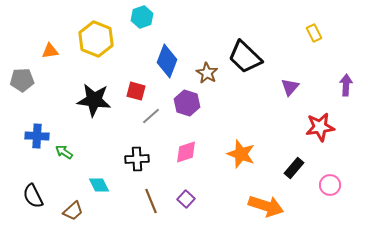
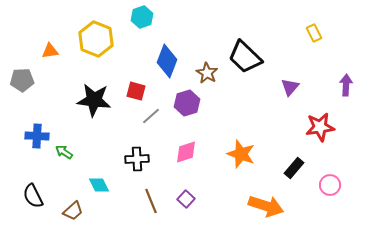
purple hexagon: rotated 25 degrees clockwise
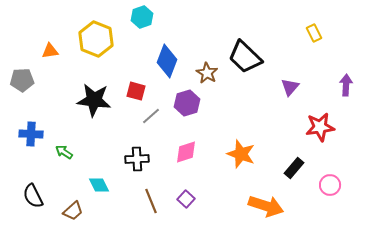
blue cross: moved 6 px left, 2 px up
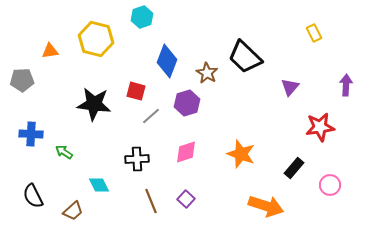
yellow hexagon: rotated 8 degrees counterclockwise
black star: moved 4 px down
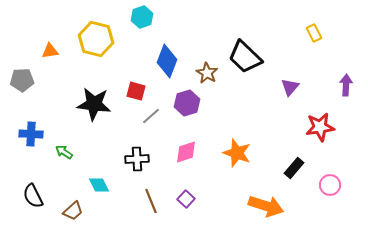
orange star: moved 4 px left, 1 px up
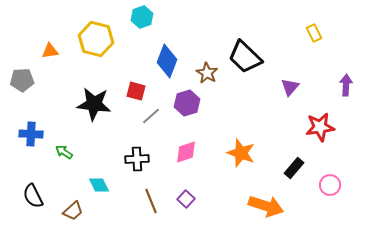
orange star: moved 4 px right
